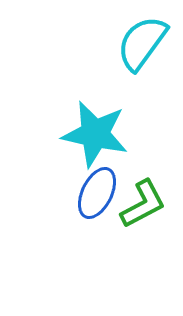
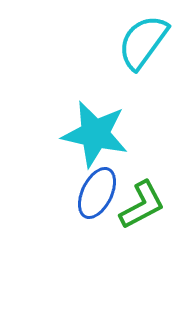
cyan semicircle: moved 1 px right, 1 px up
green L-shape: moved 1 px left, 1 px down
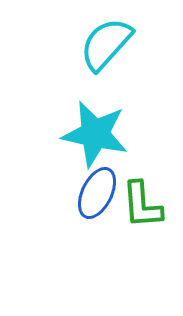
cyan semicircle: moved 37 px left, 2 px down; rotated 6 degrees clockwise
green L-shape: rotated 114 degrees clockwise
